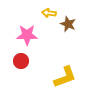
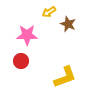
yellow arrow: moved 1 px up; rotated 40 degrees counterclockwise
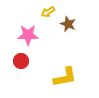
yellow arrow: moved 1 px left
pink star: moved 1 px right
yellow L-shape: rotated 10 degrees clockwise
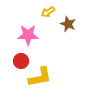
yellow L-shape: moved 25 px left
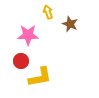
yellow arrow: rotated 104 degrees clockwise
brown star: moved 2 px right
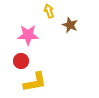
yellow arrow: moved 1 px right, 1 px up
brown star: moved 1 px down
yellow L-shape: moved 5 px left, 5 px down
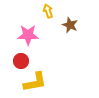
yellow arrow: moved 1 px left
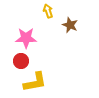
pink star: moved 2 px left, 3 px down
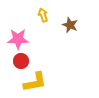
yellow arrow: moved 5 px left, 4 px down
pink star: moved 8 px left, 1 px down
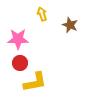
yellow arrow: moved 1 px left, 1 px up
red circle: moved 1 px left, 2 px down
